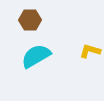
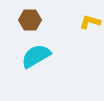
yellow L-shape: moved 29 px up
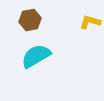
brown hexagon: rotated 10 degrees counterclockwise
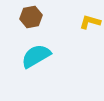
brown hexagon: moved 1 px right, 3 px up
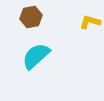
cyan semicircle: rotated 12 degrees counterclockwise
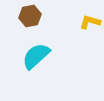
brown hexagon: moved 1 px left, 1 px up
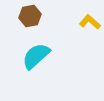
yellow L-shape: rotated 25 degrees clockwise
